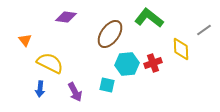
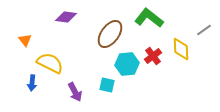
red cross: moved 7 px up; rotated 18 degrees counterclockwise
blue arrow: moved 8 px left, 6 px up
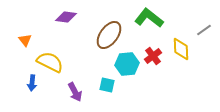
brown ellipse: moved 1 px left, 1 px down
yellow semicircle: moved 1 px up
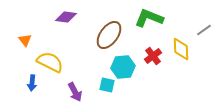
green L-shape: rotated 16 degrees counterclockwise
cyan hexagon: moved 4 px left, 3 px down
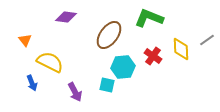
gray line: moved 3 px right, 10 px down
red cross: rotated 18 degrees counterclockwise
blue arrow: rotated 28 degrees counterclockwise
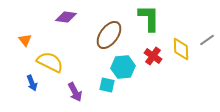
green L-shape: rotated 68 degrees clockwise
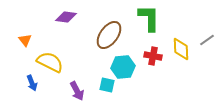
red cross: rotated 24 degrees counterclockwise
purple arrow: moved 2 px right, 1 px up
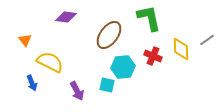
green L-shape: rotated 12 degrees counterclockwise
red cross: rotated 12 degrees clockwise
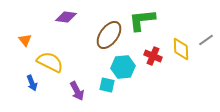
green L-shape: moved 7 px left, 2 px down; rotated 84 degrees counterclockwise
gray line: moved 1 px left
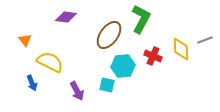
green L-shape: moved 1 px left, 1 px up; rotated 124 degrees clockwise
gray line: moved 1 px left; rotated 14 degrees clockwise
cyan hexagon: moved 1 px up
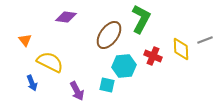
cyan hexagon: moved 1 px right
